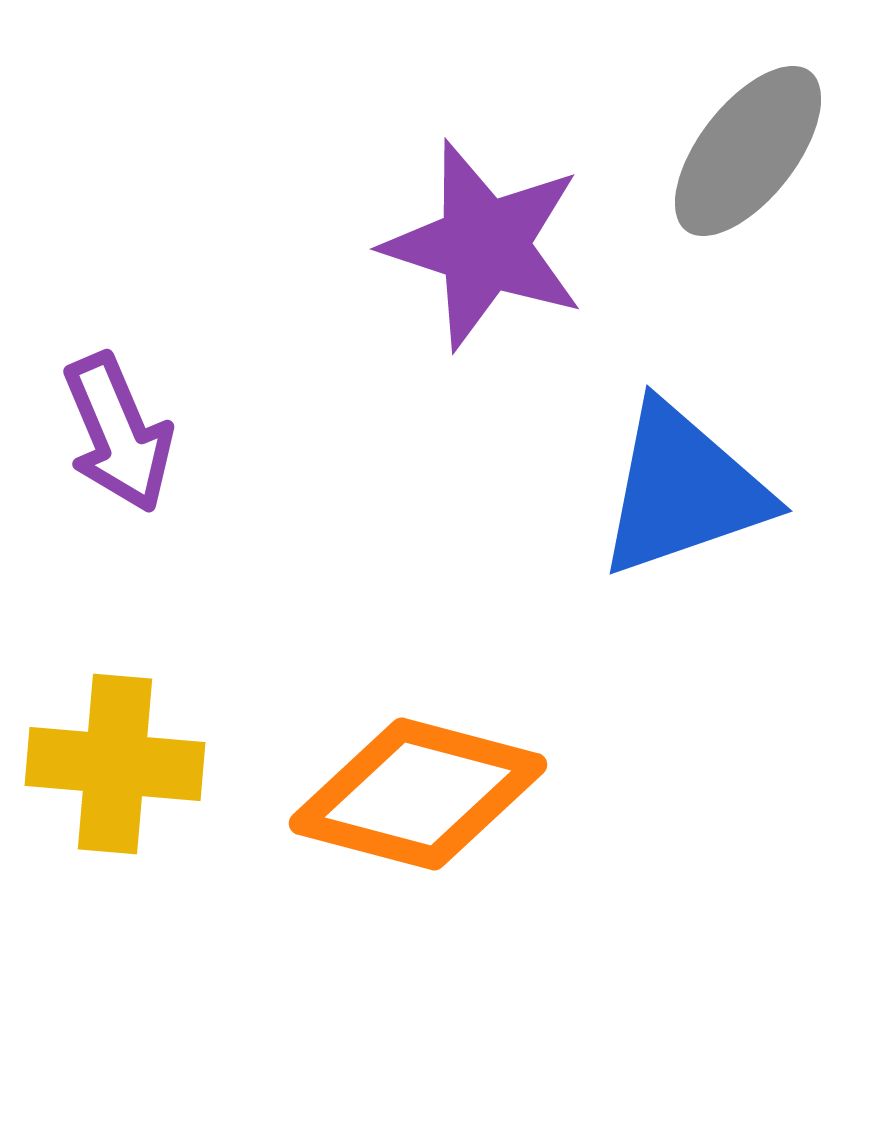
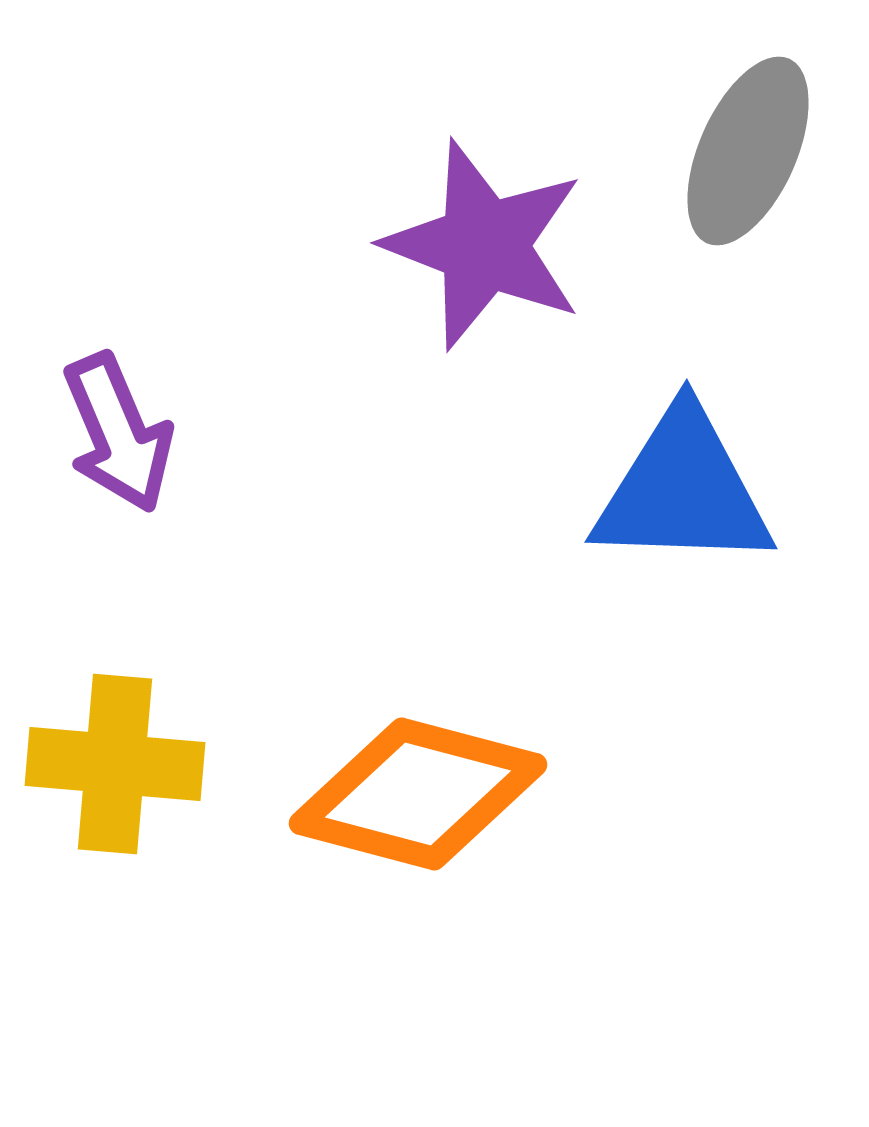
gray ellipse: rotated 14 degrees counterclockwise
purple star: rotated 3 degrees clockwise
blue triangle: rotated 21 degrees clockwise
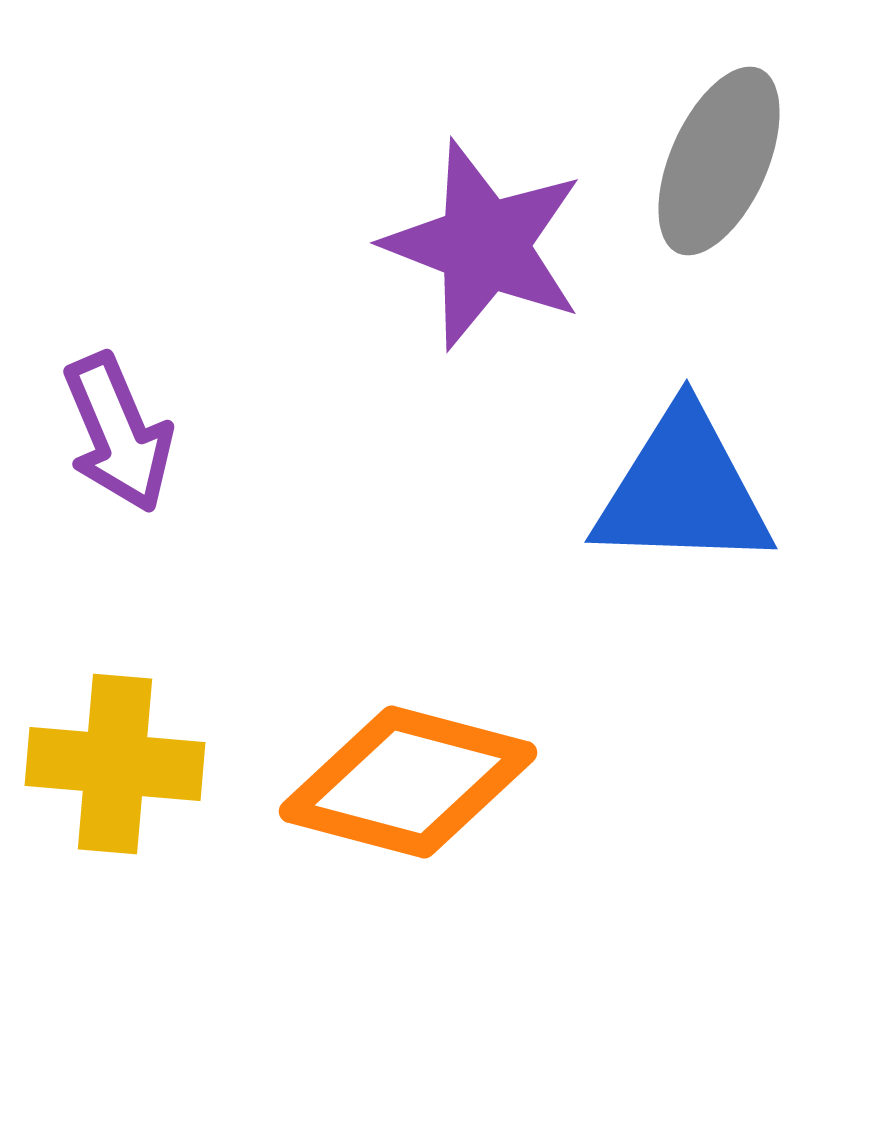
gray ellipse: moved 29 px left, 10 px down
orange diamond: moved 10 px left, 12 px up
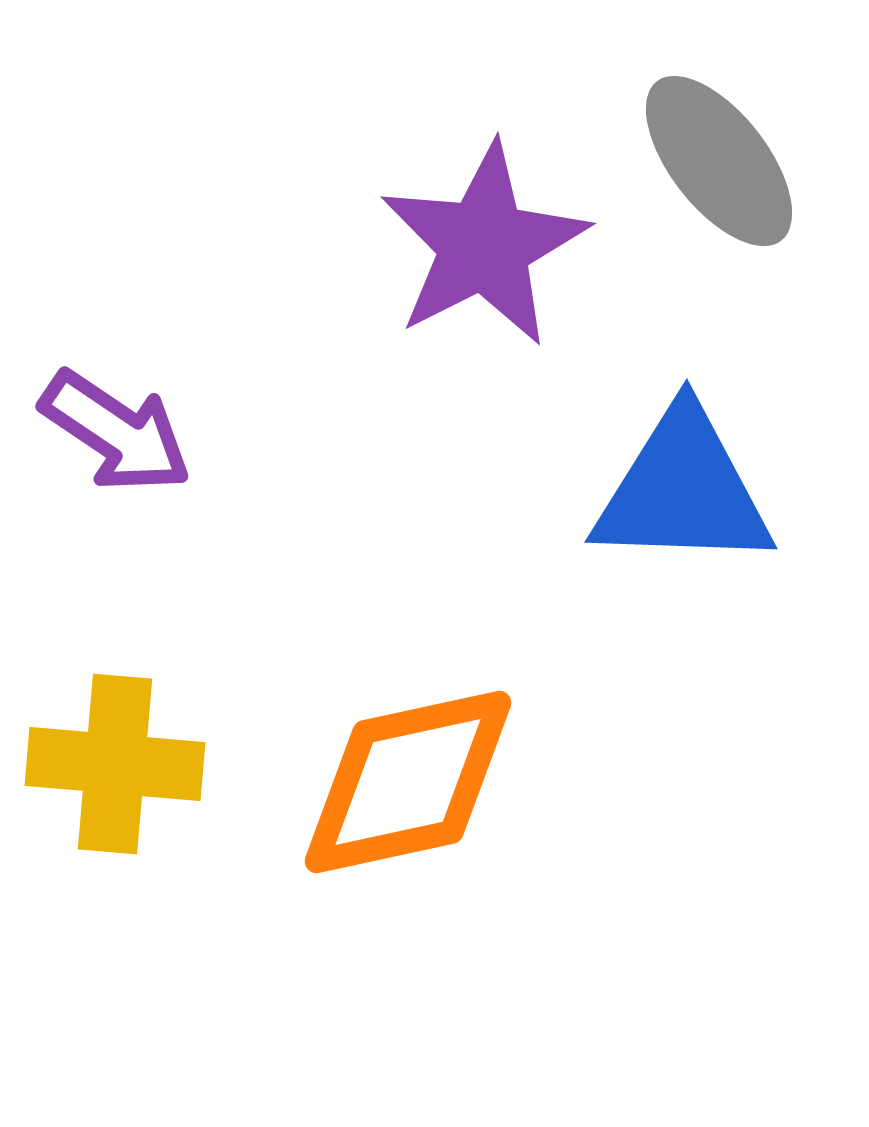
gray ellipse: rotated 62 degrees counterclockwise
purple star: rotated 24 degrees clockwise
purple arrow: moved 2 px left, 1 px up; rotated 33 degrees counterclockwise
orange diamond: rotated 27 degrees counterclockwise
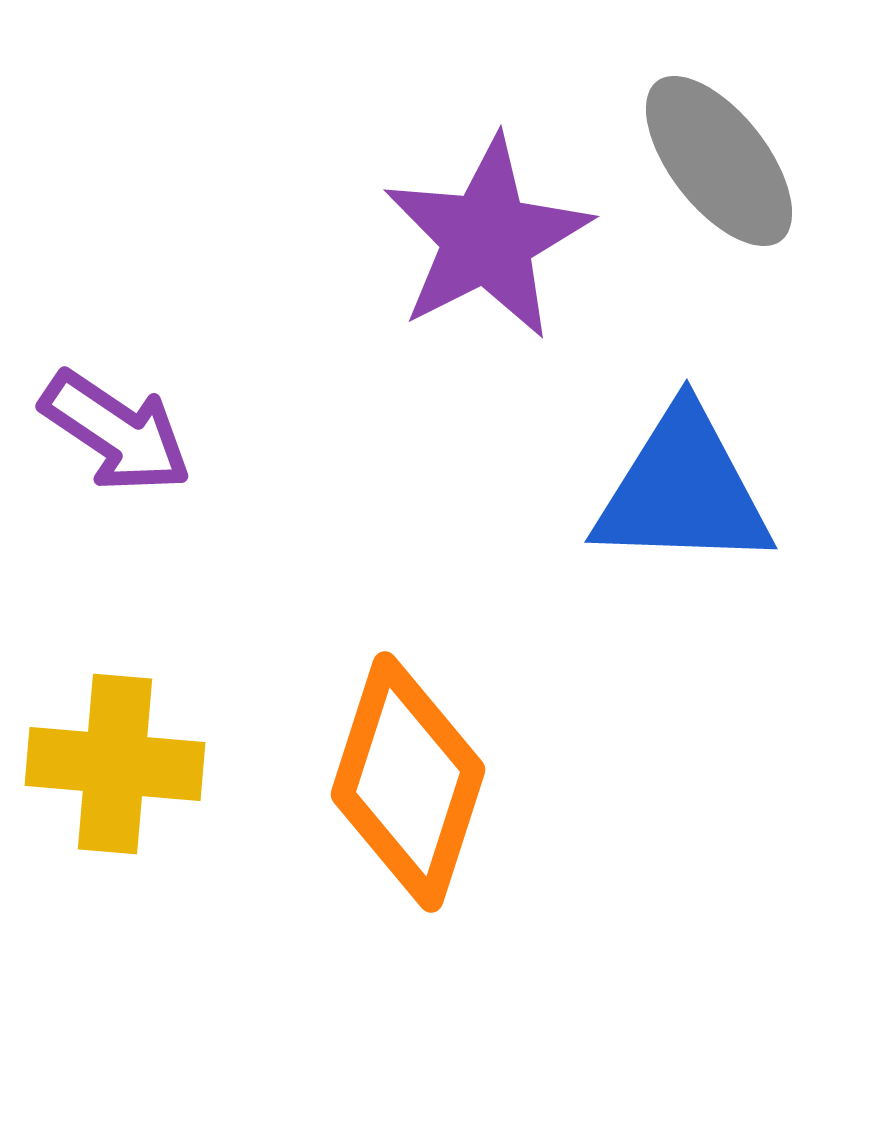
purple star: moved 3 px right, 7 px up
orange diamond: rotated 60 degrees counterclockwise
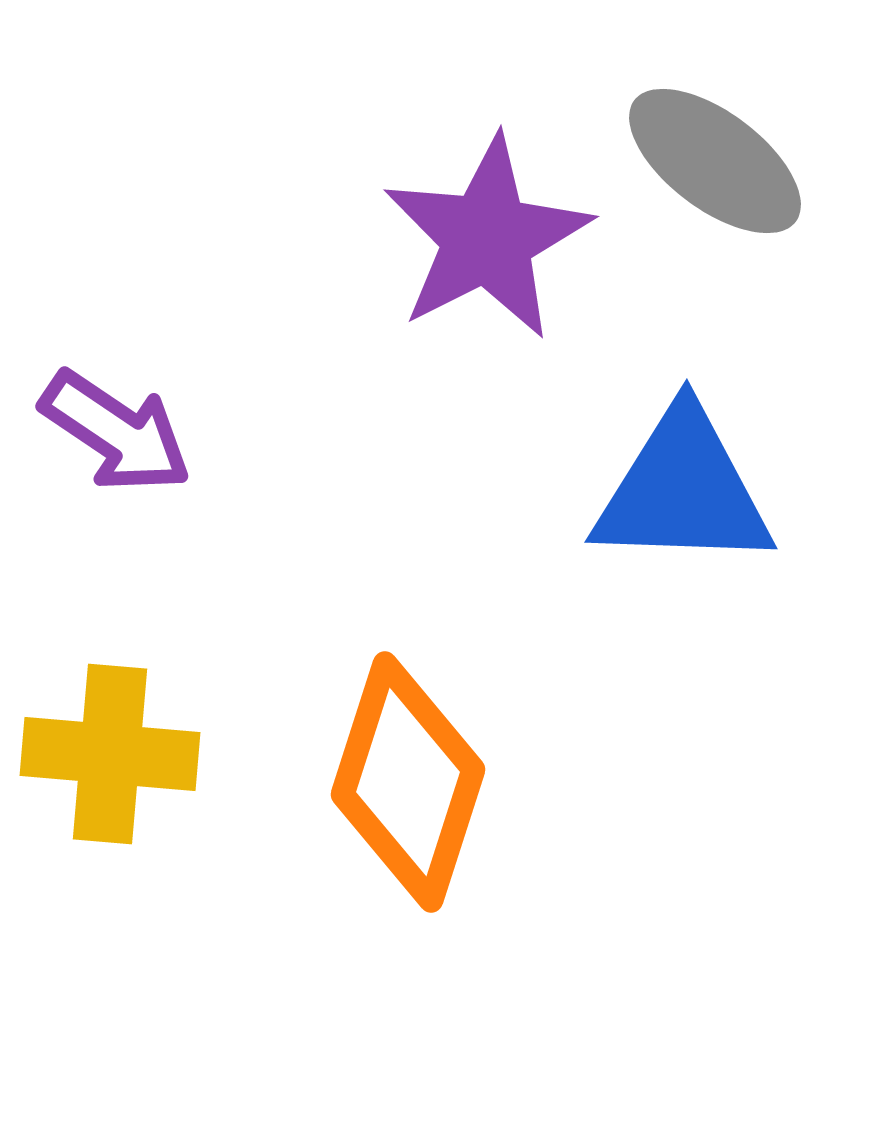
gray ellipse: moved 4 px left; rotated 15 degrees counterclockwise
yellow cross: moved 5 px left, 10 px up
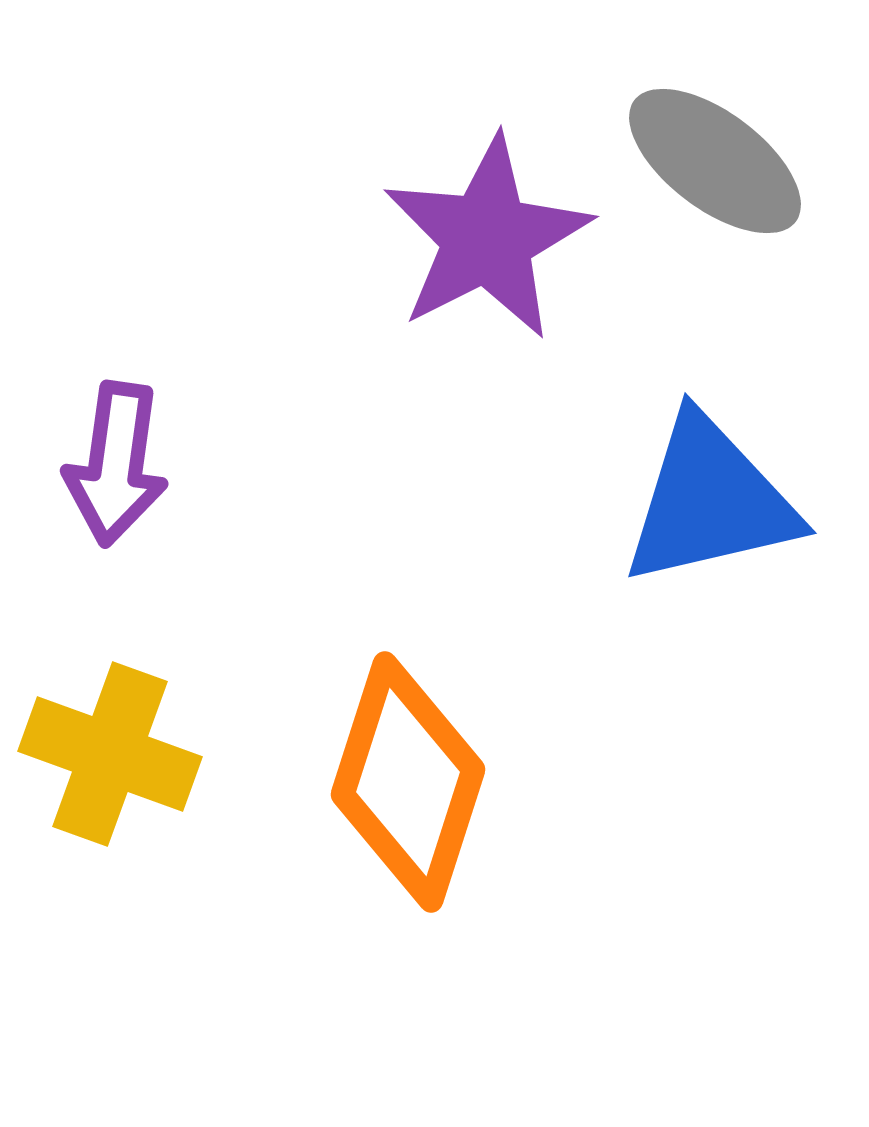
purple arrow: moved 32 px down; rotated 64 degrees clockwise
blue triangle: moved 27 px right, 11 px down; rotated 15 degrees counterclockwise
yellow cross: rotated 15 degrees clockwise
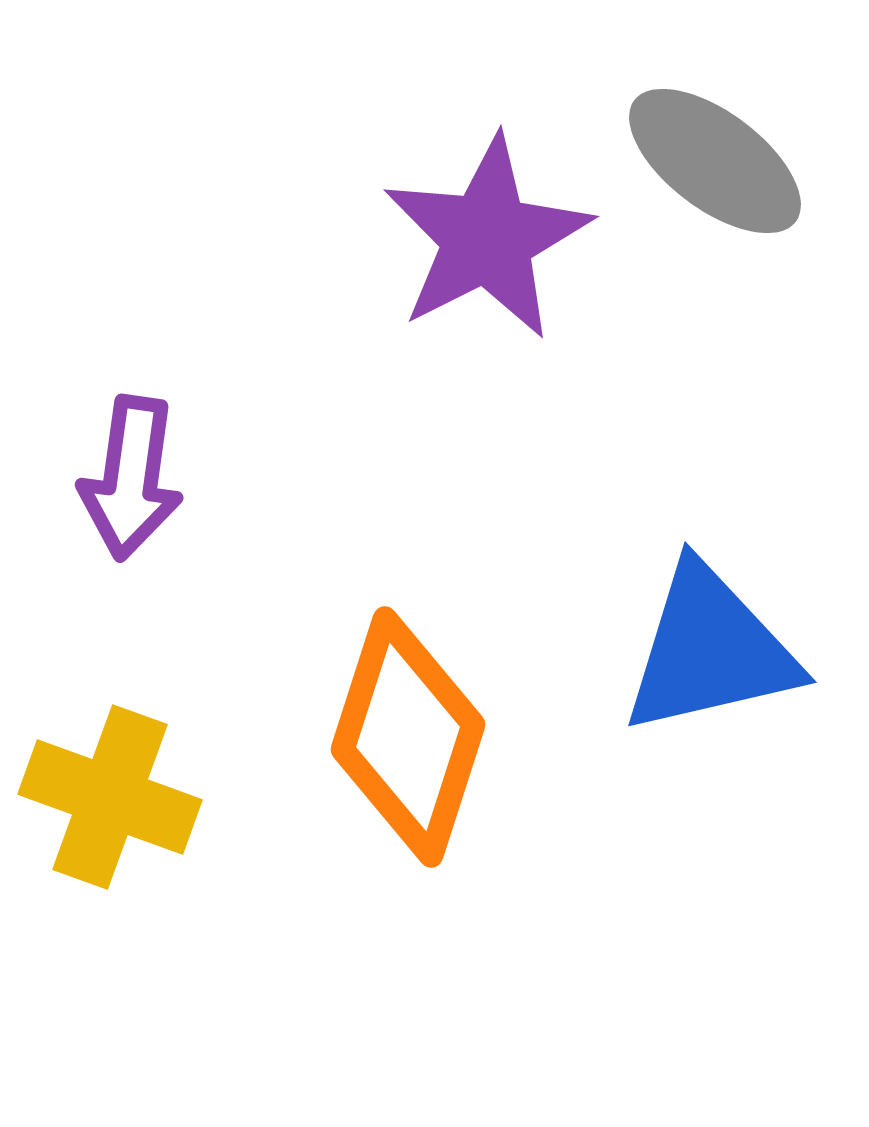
purple arrow: moved 15 px right, 14 px down
blue triangle: moved 149 px down
yellow cross: moved 43 px down
orange diamond: moved 45 px up
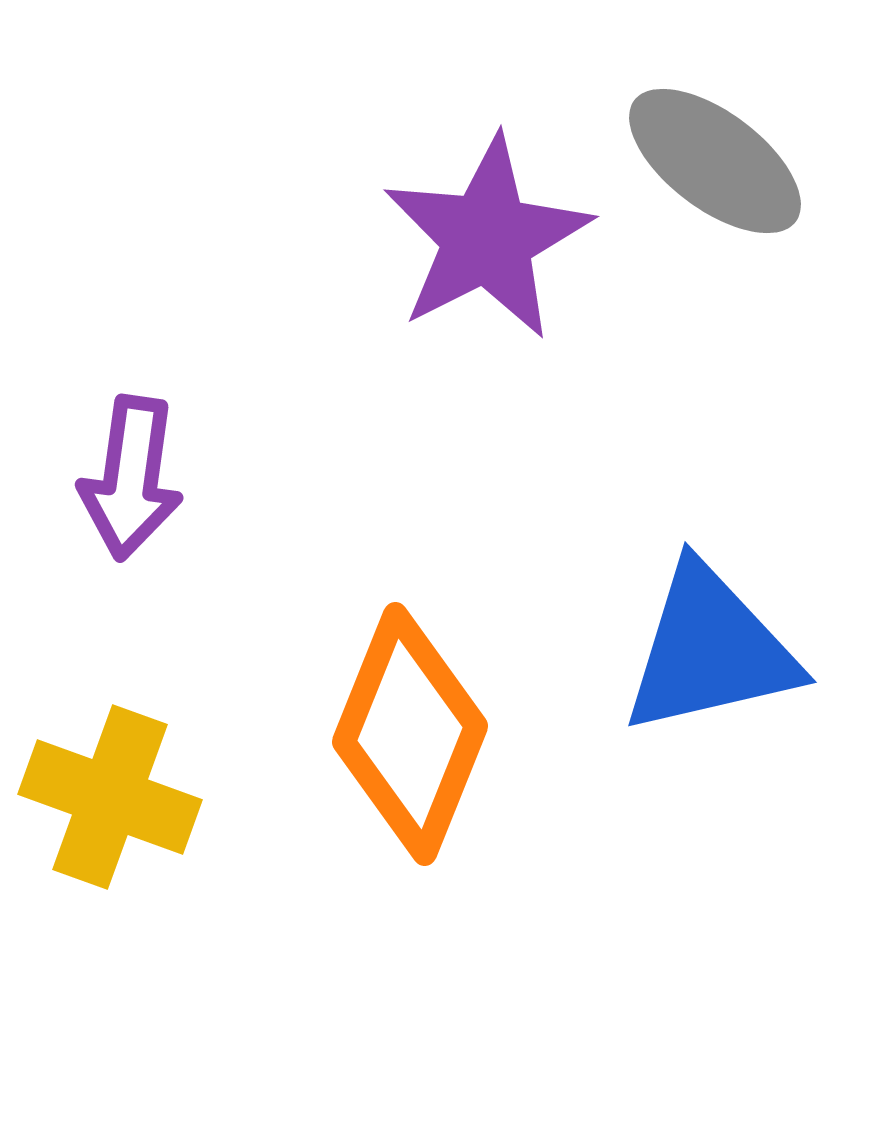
orange diamond: moved 2 px right, 3 px up; rotated 4 degrees clockwise
